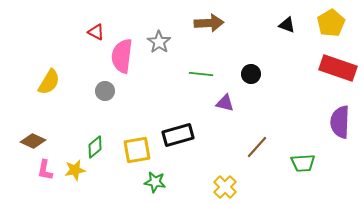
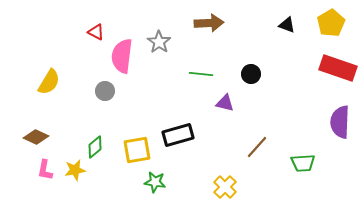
brown diamond: moved 3 px right, 4 px up
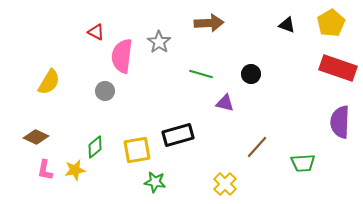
green line: rotated 10 degrees clockwise
yellow cross: moved 3 px up
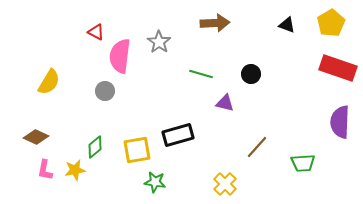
brown arrow: moved 6 px right
pink semicircle: moved 2 px left
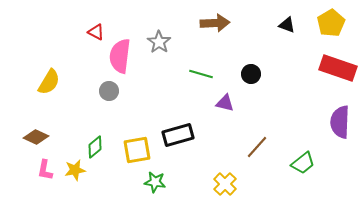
gray circle: moved 4 px right
green trapezoid: rotated 35 degrees counterclockwise
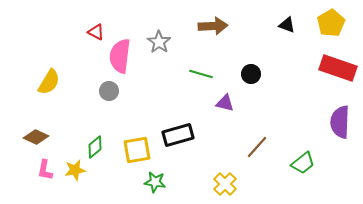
brown arrow: moved 2 px left, 3 px down
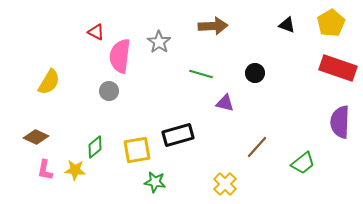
black circle: moved 4 px right, 1 px up
yellow star: rotated 15 degrees clockwise
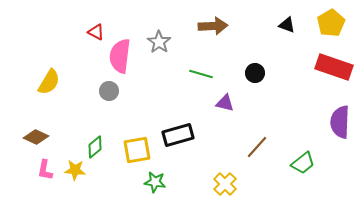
red rectangle: moved 4 px left, 1 px up
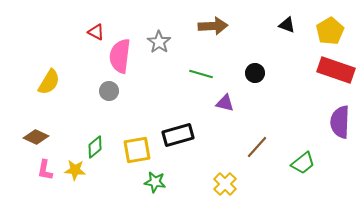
yellow pentagon: moved 1 px left, 8 px down
red rectangle: moved 2 px right, 3 px down
